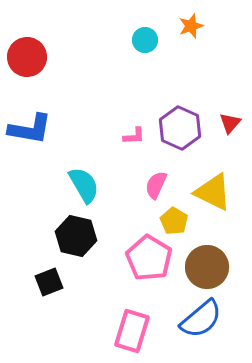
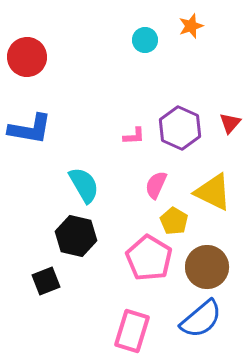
black square: moved 3 px left, 1 px up
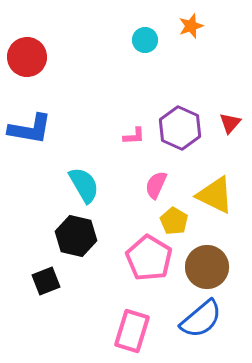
yellow triangle: moved 2 px right, 3 px down
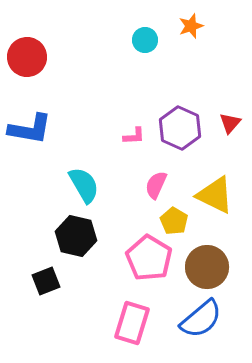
pink rectangle: moved 8 px up
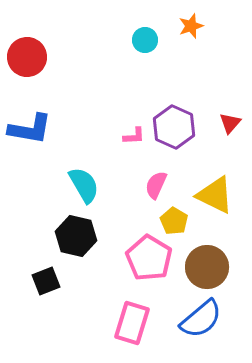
purple hexagon: moved 6 px left, 1 px up
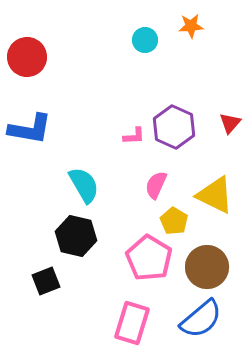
orange star: rotated 15 degrees clockwise
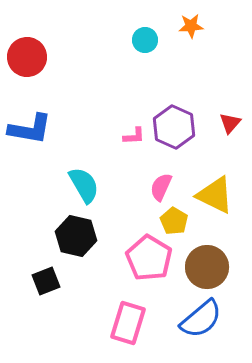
pink semicircle: moved 5 px right, 2 px down
pink rectangle: moved 4 px left
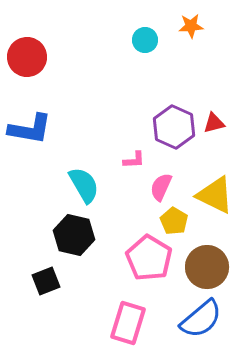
red triangle: moved 16 px left; rotated 35 degrees clockwise
pink L-shape: moved 24 px down
black hexagon: moved 2 px left, 1 px up
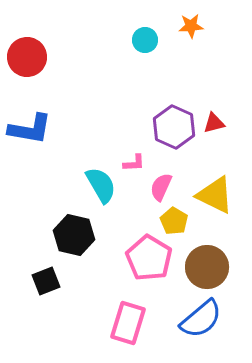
pink L-shape: moved 3 px down
cyan semicircle: moved 17 px right
